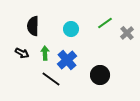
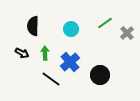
blue cross: moved 3 px right, 2 px down
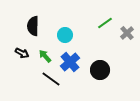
cyan circle: moved 6 px left, 6 px down
green arrow: moved 3 px down; rotated 40 degrees counterclockwise
black circle: moved 5 px up
